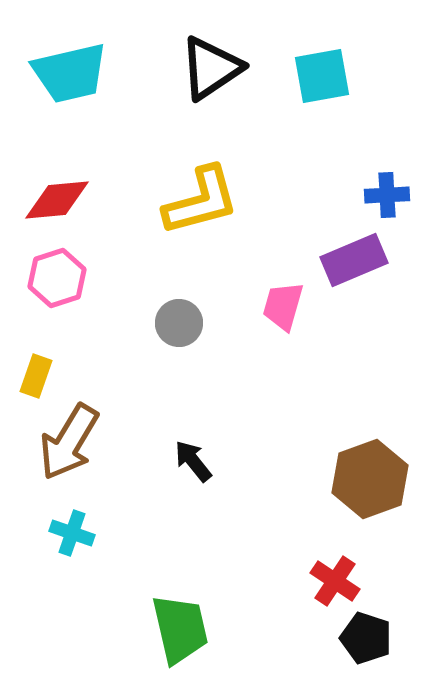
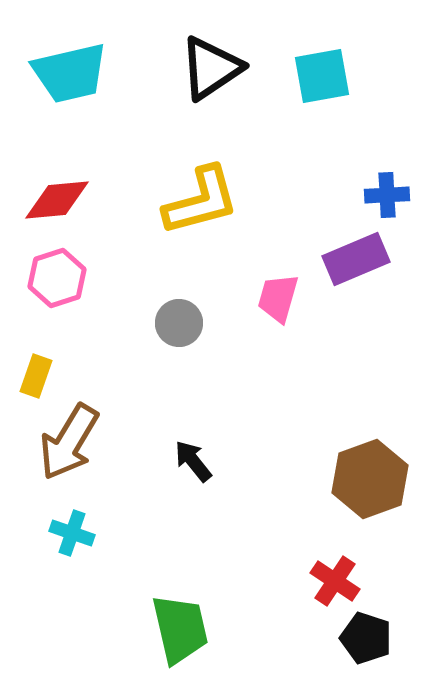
purple rectangle: moved 2 px right, 1 px up
pink trapezoid: moved 5 px left, 8 px up
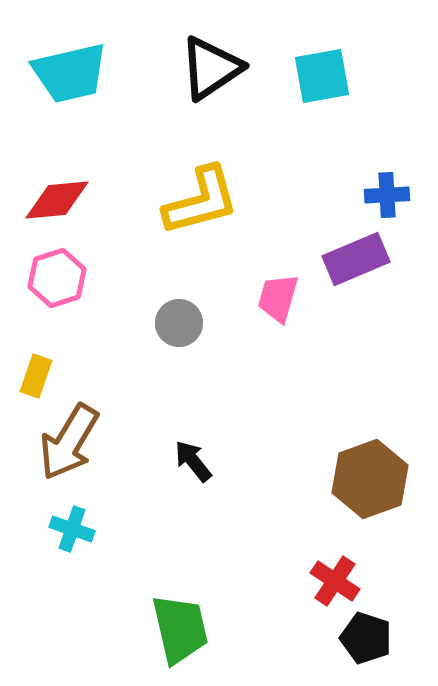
cyan cross: moved 4 px up
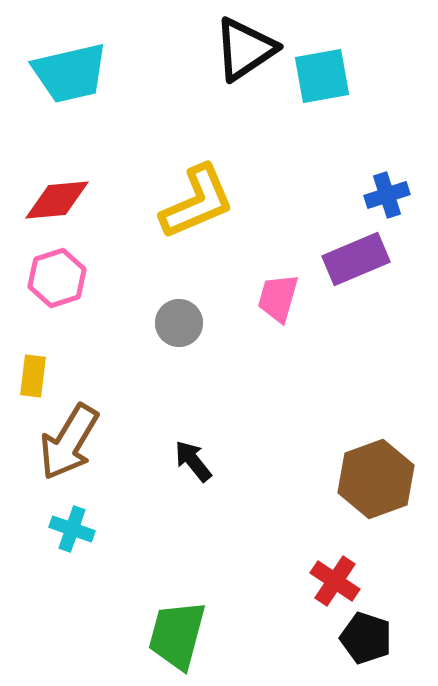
black triangle: moved 34 px right, 19 px up
blue cross: rotated 15 degrees counterclockwise
yellow L-shape: moved 4 px left, 1 px down; rotated 8 degrees counterclockwise
yellow rectangle: moved 3 px left; rotated 12 degrees counterclockwise
brown hexagon: moved 6 px right
green trapezoid: moved 3 px left, 6 px down; rotated 152 degrees counterclockwise
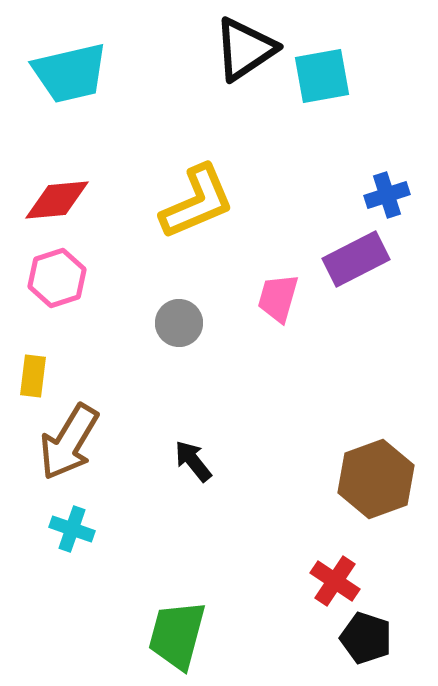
purple rectangle: rotated 4 degrees counterclockwise
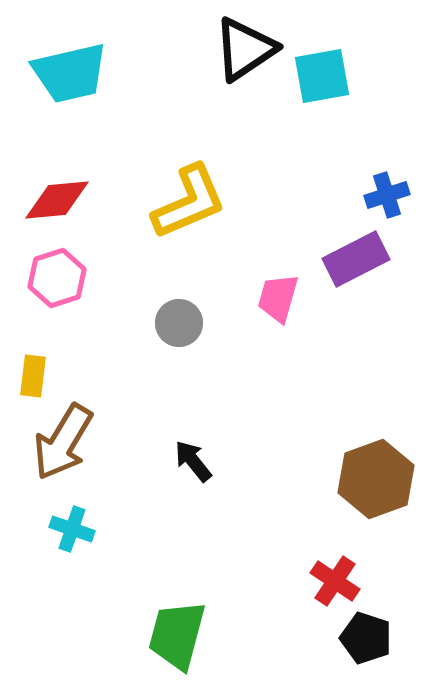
yellow L-shape: moved 8 px left
brown arrow: moved 6 px left
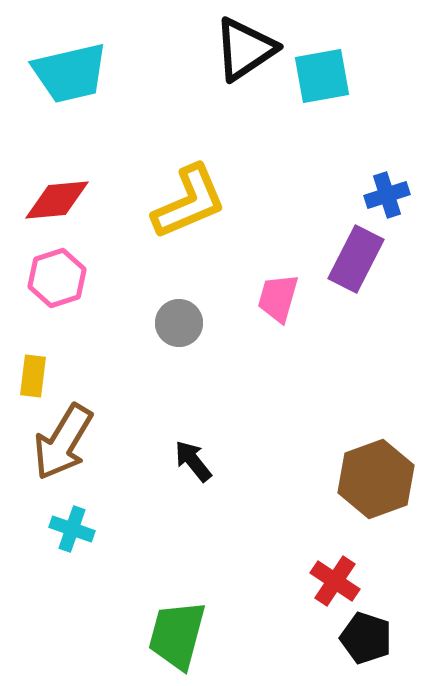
purple rectangle: rotated 36 degrees counterclockwise
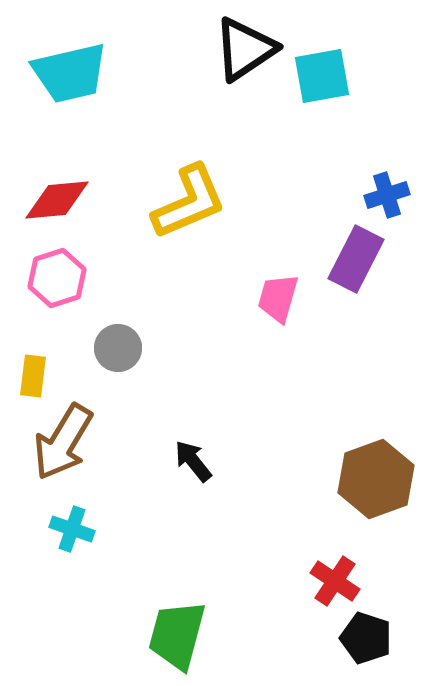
gray circle: moved 61 px left, 25 px down
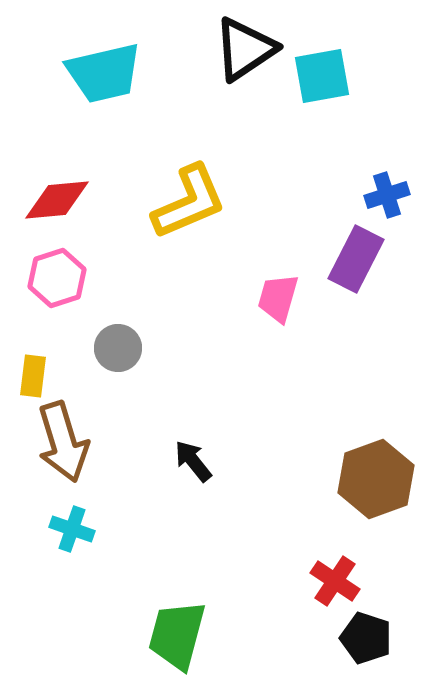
cyan trapezoid: moved 34 px right
brown arrow: rotated 48 degrees counterclockwise
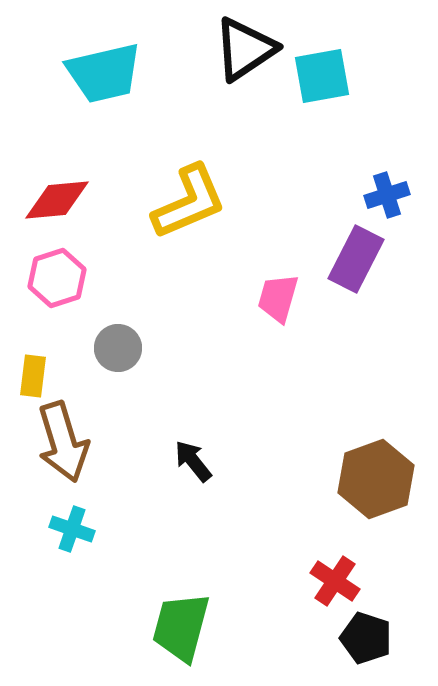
green trapezoid: moved 4 px right, 8 px up
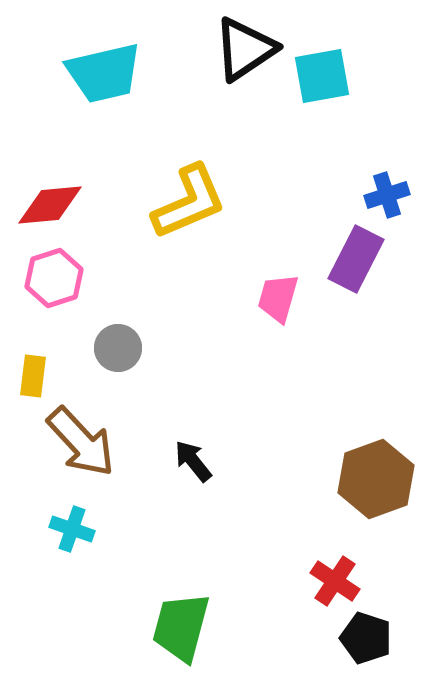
red diamond: moved 7 px left, 5 px down
pink hexagon: moved 3 px left
brown arrow: moved 18 px right; rotated 26 degrees counterclockwise
